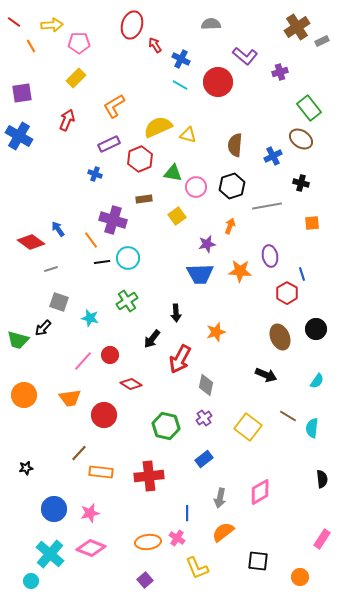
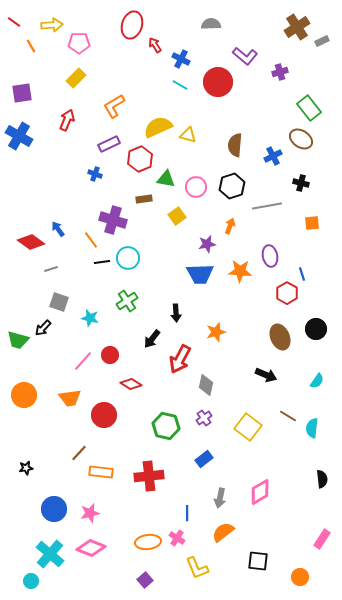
green triangle at (173, 173): moved 7 px left, 6 px down
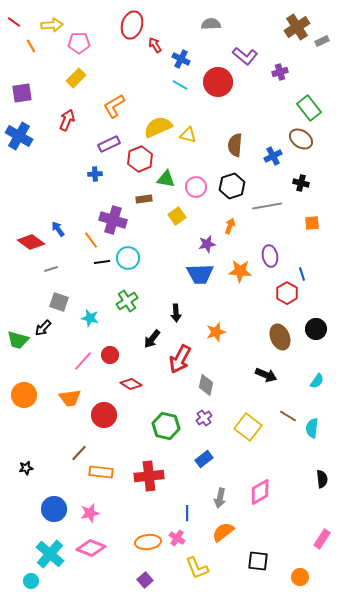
blue cross at (95, 174): rotated 24 degrees counterclockwise
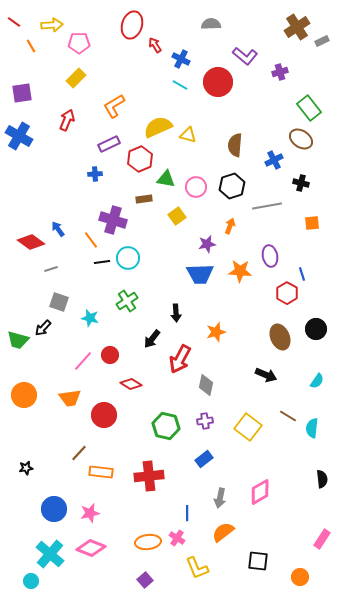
blue cross at (273, 156): moved 1 px right, 4 px down
purple cross at (204, 418): moved 1 px right, 3 px down; rotated 28 degrees clockwise
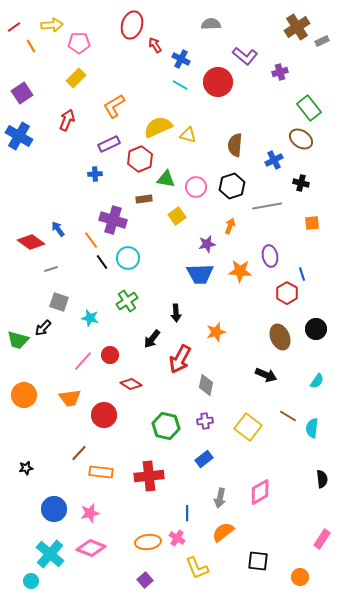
red line at (14, 22): moved 5 px down; rotated 72 degrees counterclockwise
purple square at (22, 93): rotated 25 degrees counterclockwise
black line at (102, 262): rotated 63 degrees clockwise
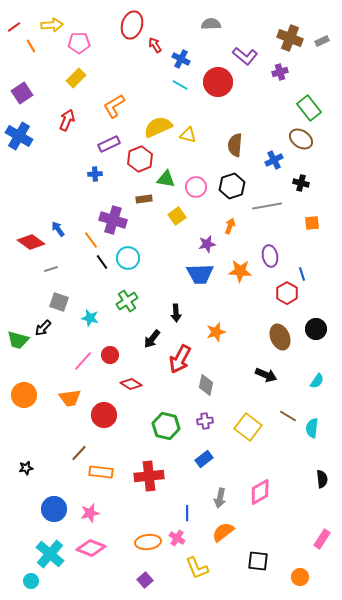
brown cross at (297, 27): moved 7 px left, 11 px down; rotated 35 degrees counterclockwise
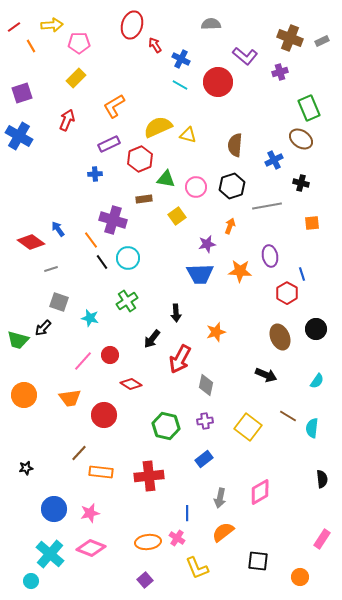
purple square at (22, 93): rotated 15 degrees clockwise
green rectangle at (309, 108): rotated 15 degrees clockwise
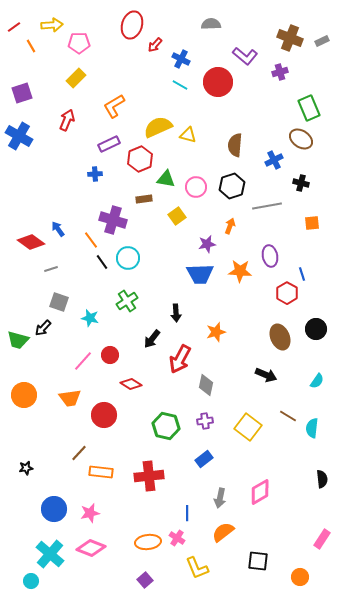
red arrow at (155, 45): rotated 105 degrees counterclockwise
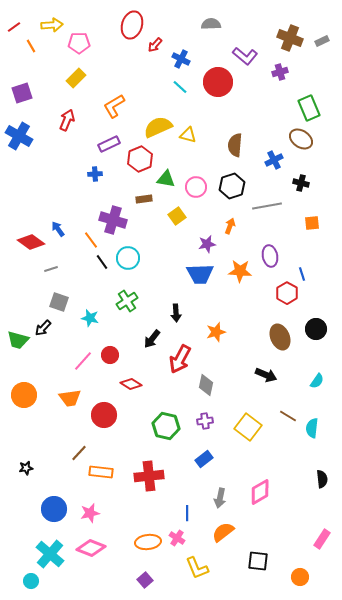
cyan line at (180, 85): moved 2 px down; rotated 14 degrees clockwise
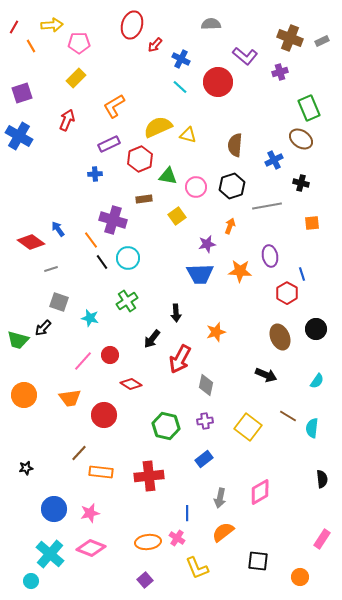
red line at (14, 27): rotated 24 degrees counterclockwise
green triangle at (166, 179): moved 2 px right, 3 px up
